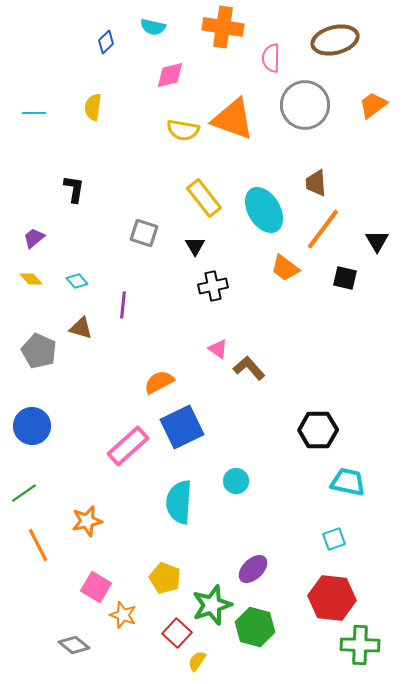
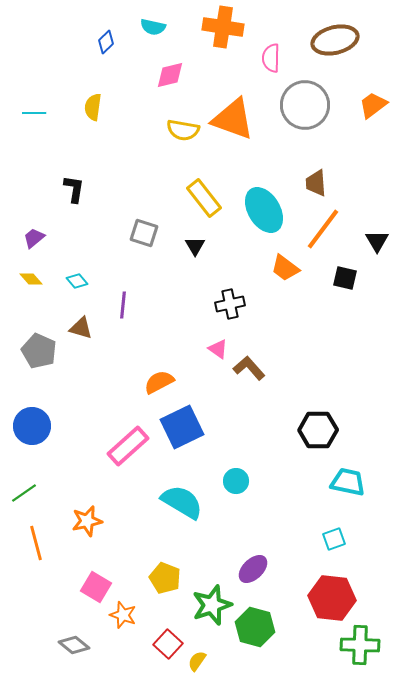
black cross at (213, 286): moved 17 px right, 18 px down
cyan semicircle at (179, 502): moved 3 px right; rotated 117 degrees clockwise
orange line at (38, 545): moved 2 px left, 2 px up; rotated 12 degrees clockwise
red square at (177, 633): moved 9 px left, 11 px down
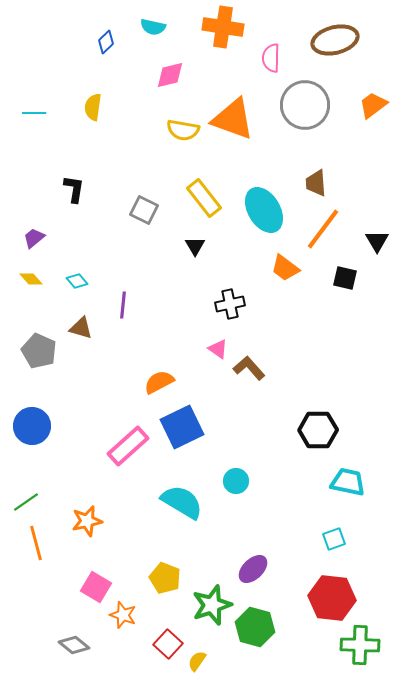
gray square at (144, 233): moved 23 px up; rotated 8 degrees clockwise
green line at (24, 493): moved 2 px right, 9 px down
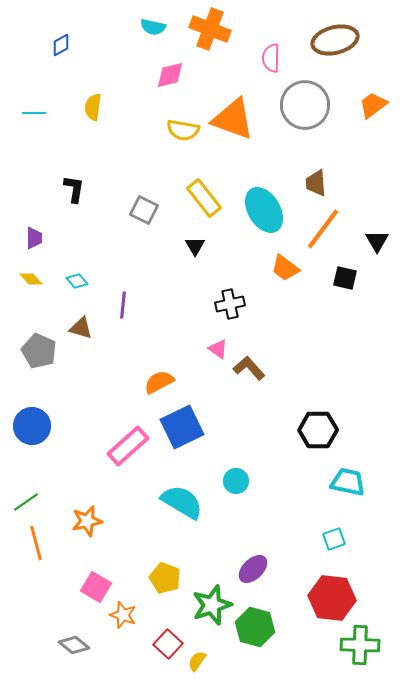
orange cross at (223, 27): moved 13 px left, 2 px down; rotated 12 degrees clockwise
blue diamond at (106, 42): moved 45 px left, 3 px down; rotated 15 degrees clockwise
purple trapezoid at (34, 238): rotated 130 degrees clockwise
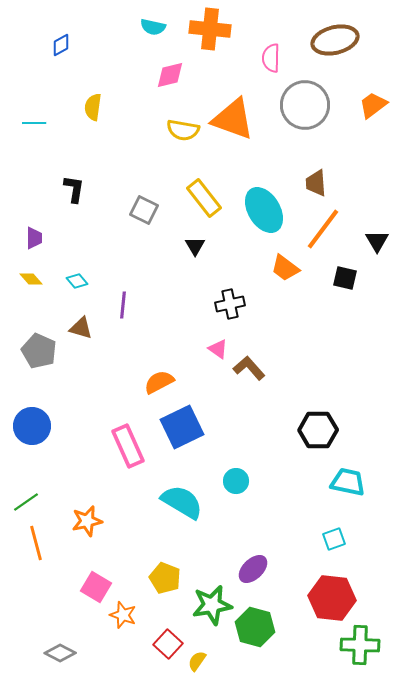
orange cross at (210, 29): rotated 15 degrees counterclockwise
cyan line at (34, 113): moved 10 px down
pink rectangle at (128, 446): rotated 72 degrees counterclockwise
green star at (212, 605): rotated 9 degrees clockwise
gray diamond at (74, 645): moved 14 px left, 8 px down; rotated 12 degrees counterclockwise
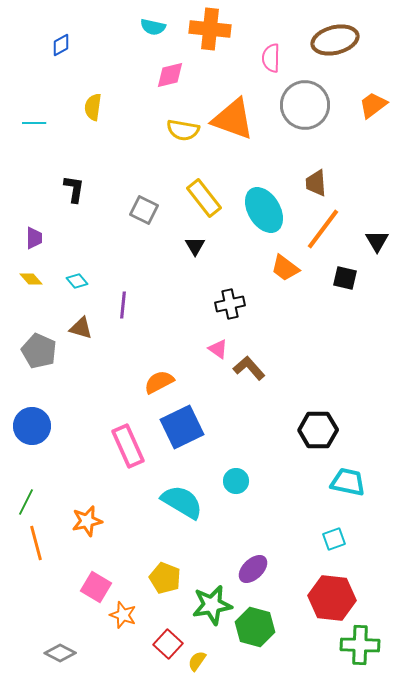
green line at (26, 502): rotated 28 degrees counterclockwise
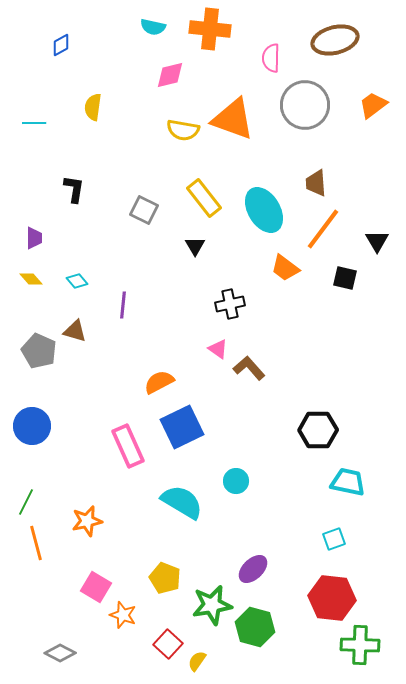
brown triangle at (81, 328): moved 6 px left, 3 px down
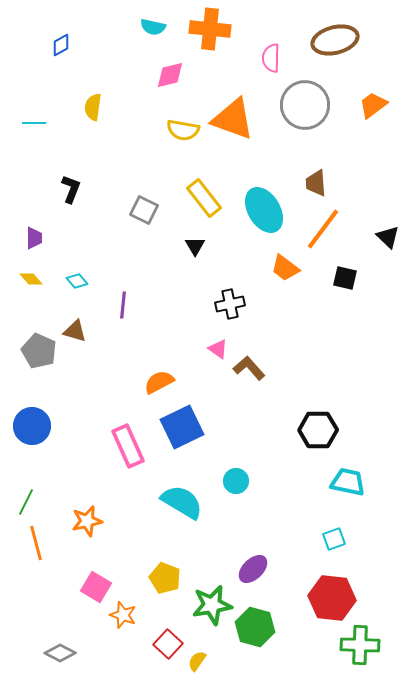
black L-shape at (74, 189): moved 3 px left; rotated 12 degrees clockwise
black triangle at (377, 241): moved 11 px right, 4 px up; rotated 15 degrees counterclockwise
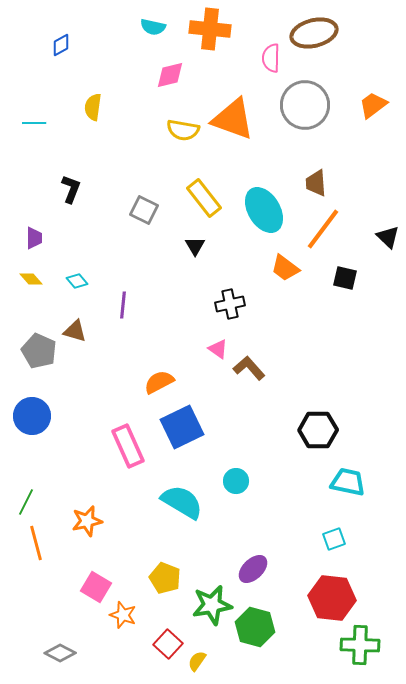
brown ellipse at (335, 40): moved 21 px left, 7 px up
blue circle at (32, 426): moved 10 px up
